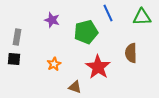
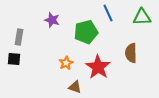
gray rectangle: moved 2 px right
orange star: moved 12 px right, 1 px up
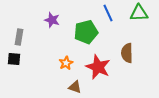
green triangle: moved 3 px left, 4 px up
brown semicircle: moved 4 px left
red star: rotated 10 degrees counterclockwise
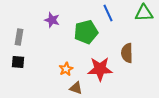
green triangle: moved 5 px right
black square: moved 4 px right, 3 px down
orange star: moved 6 px down
red star: moved 2 px right, 2 px down; rotated 25 degrees counterclockwise
brown triangle: moved 1 px right, 1 px down
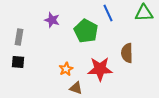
green pentagon: moved 1 px up; rotated 30 degrees counterclockwise
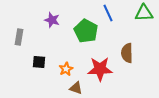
black square: moved 21 px right
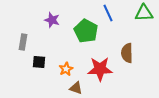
gray rectangle: moved 4 px right, 5 px down
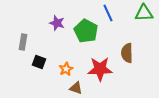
purple star: moved 5 px right, 3 px down
black square: rotated 16 degrees clockwise
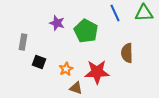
blue line: moved 7 px right
red star: moved 3 px left, 3 px down
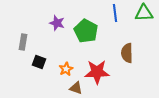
blue line: rotated 18 degrees clockwise
